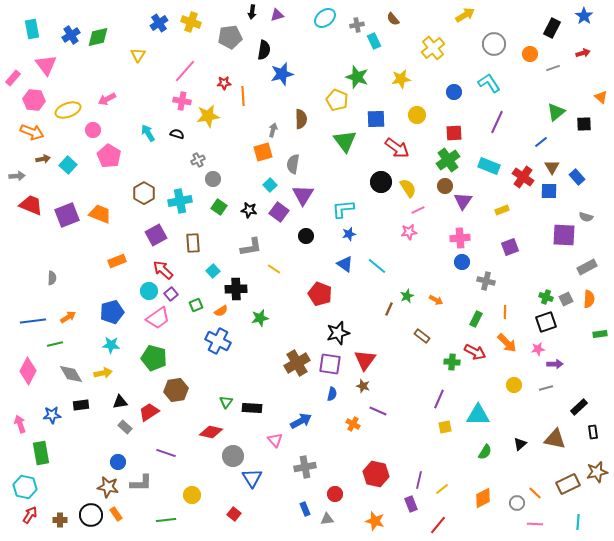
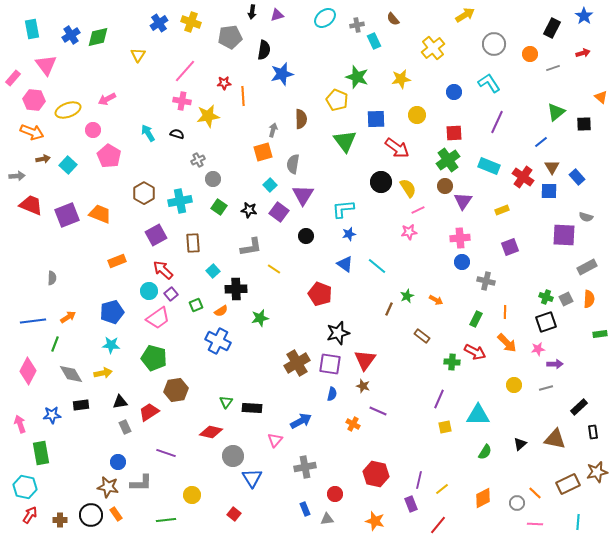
green line at (55, 344): rotated 56 degrees counterclockwise
gray rectangle at (125, 427): rotated 24 degrees clockwise
pink triangle at (275, 440): rotated 21 degrees clockwise
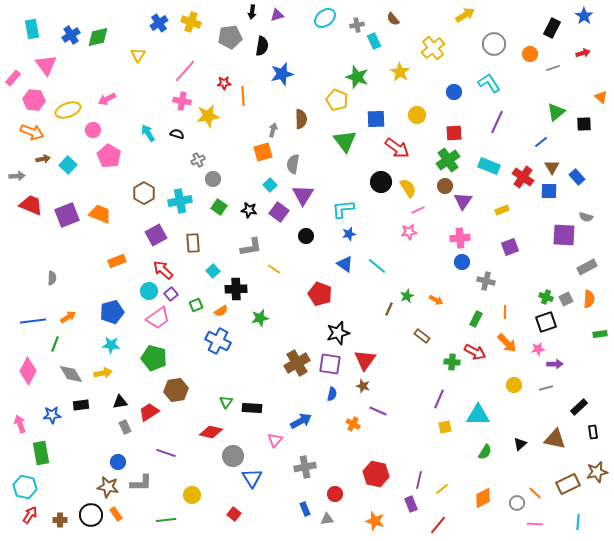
black semicircle at (264, 50): moved 2 px left, 4 px up
yellow star at (401, 79): moved 1 px left, 7 px up; rotated 30 degrees counterclockwise
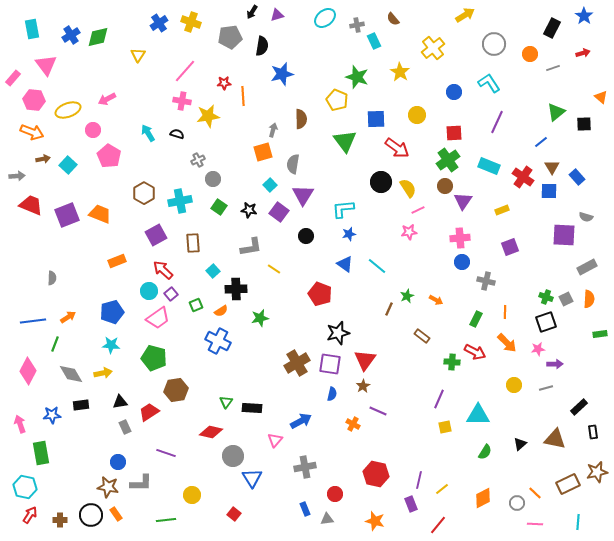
black arrow at (252, 12): rotated 24 degrees clockwise
brown star at (363, 386): rotated 24 degrees clockwise
